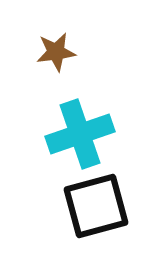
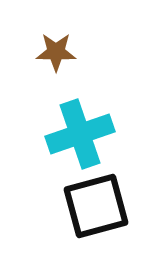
brown star: rotated 9 degrees clockwise
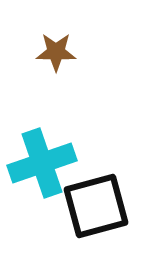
cyan cross: moved 38 px left, 29 px down
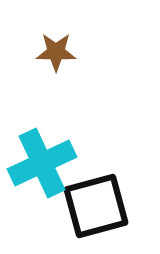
cyan cross: rotated 6 degrees counterclockwise
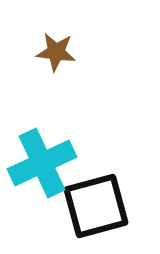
brown star: rotated 6 degrees clockwise
